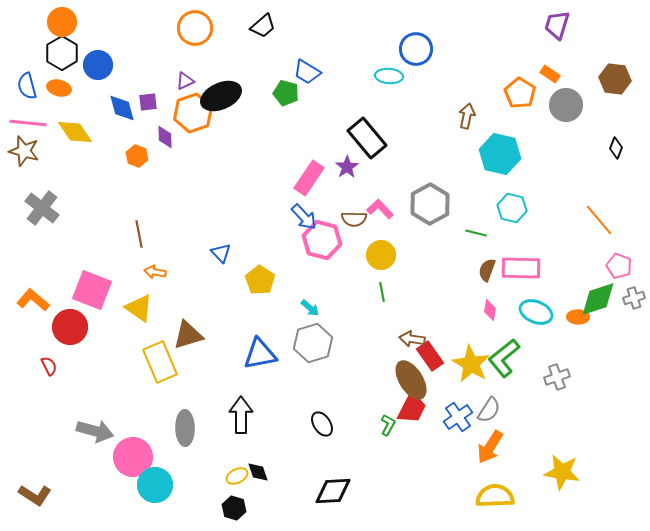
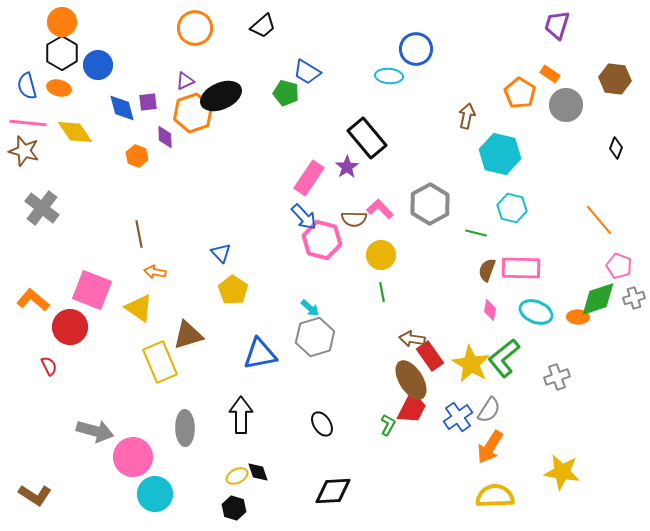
yellow pentagon at (260, 280): moved 27 px left, 10 px down
gray hexagon at (313, 343): moved 2 px right, 6 px up
cyan circle at (155, 485): moved 9 px down
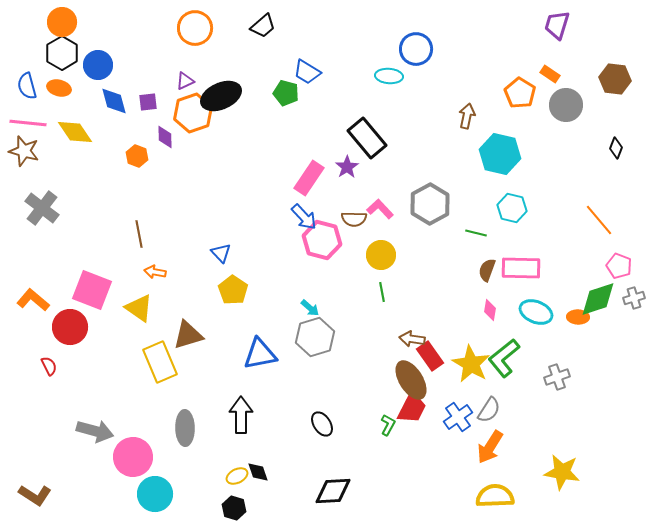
blue diamond at (122, 108): moved 8 px left, 7 px up
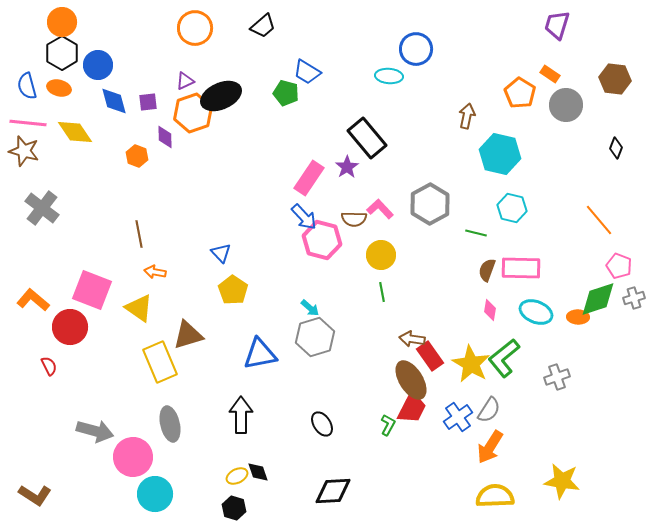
gray ellipse at (185, 428): moved 15 px left, 4 px up; rotated 12 degrees counterclockwise
yellow star at (562, 472): moved 9 px down
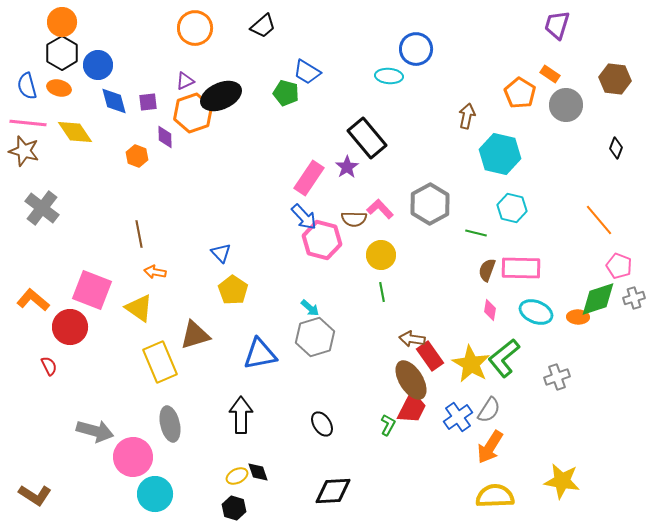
brown triangle at (188, 335): moved 7 px right
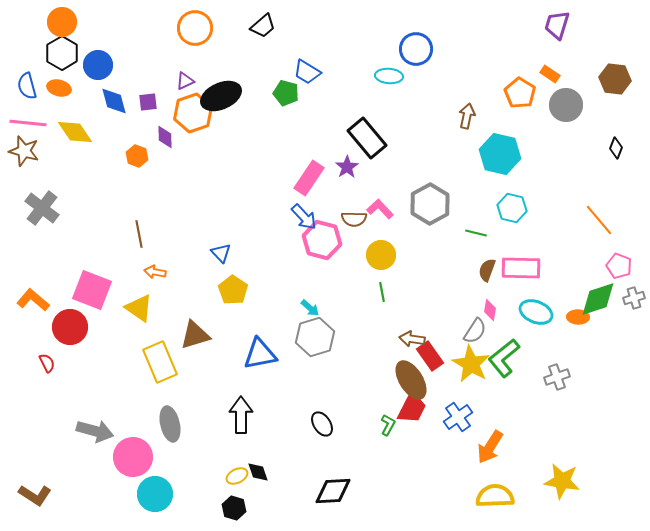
red semicircle at (49, 366): moved 2 px left, 3 px up
gray semicircle at (489, 410): moved 14 px left, 79 px up
